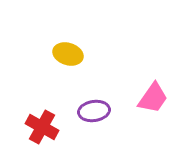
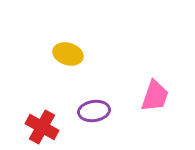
pink trapezoid: moved 2 px right, 2 px up; rotated 16 degrees counterclockwise
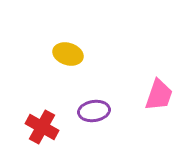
pink trapezoid: moved 4 px right, 1 px up
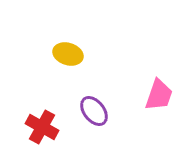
purple ellipse: rotated 60 degrees clockwise
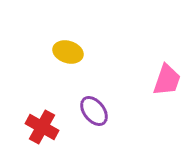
yellow ellipse: moved 2 px up
pink trapezoid: moved 8 px right, 15 px up
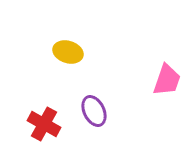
purple ellipse: rotated 12 degrees clockwise
red cross: moved 2 px right, 3 px up
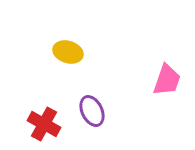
purple ellipse: moved 2 px left
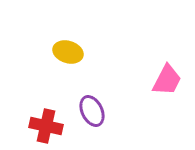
pink trapezoid: rotated 8 degrees clockwise
red cross: moved 2 px right, 2 px down; rotated 16 degrees counterclockwise
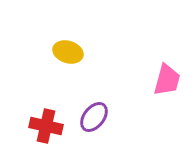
pink trapezoid: rotated 12 degrees counterclockwise
purple ellipse: moved 2 px right, 6 px down; rotated 64 degrees clockwise
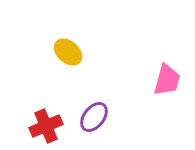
yellow ellipse: rotated 24 degrees clockwise
red cross: rotated 36 degrees counterclockwise
